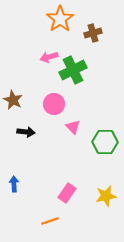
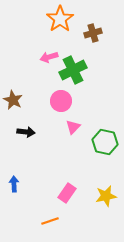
pink circle: moved 7 px right, 3 px up
pink triangle: rotated 28 degrees clockwise
green hexagon: rotated 10 degrees clockwise
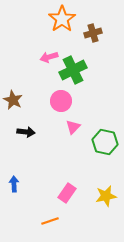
orange star: moved 2 px right
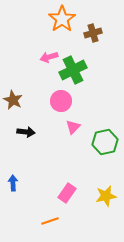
green hexagon: rotated 25 degrees counterclockwise
blue arrow: moved 1 px left, 1 px up
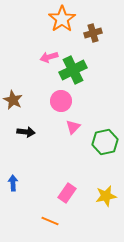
orange line: rotated 42 degrees clockwise
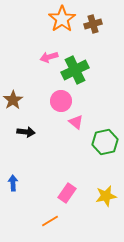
brown cross: moved 9 px up
green cross: moved 2 px right
brown star: rotated 12 degrees clockwise
pink triangle: moved 3 px right, 5 px up; rotated 35 degrees counterclockwise
orange line: rotated 54 degrees counterclockwise
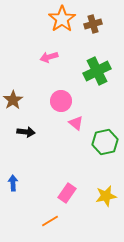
green cross: moved 22 px right, 1 px down
pink triangle: moved 1 px down
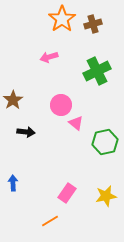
pink circle: moved 4 px down
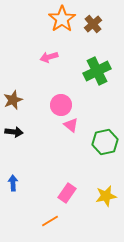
brown cross: rotated 24 degrees counterclockwise
brown star: rotated 12 degrees clockwise
pink triangle: moved 5 px left, 2 px down
black arrow: moved 12 px left
